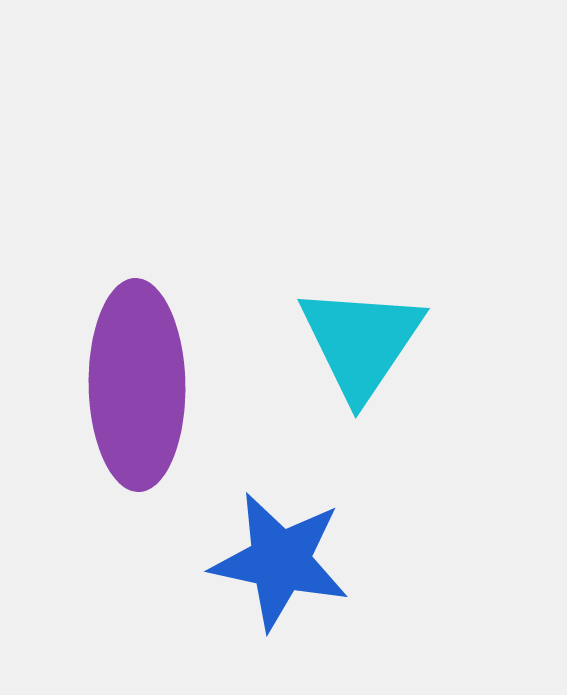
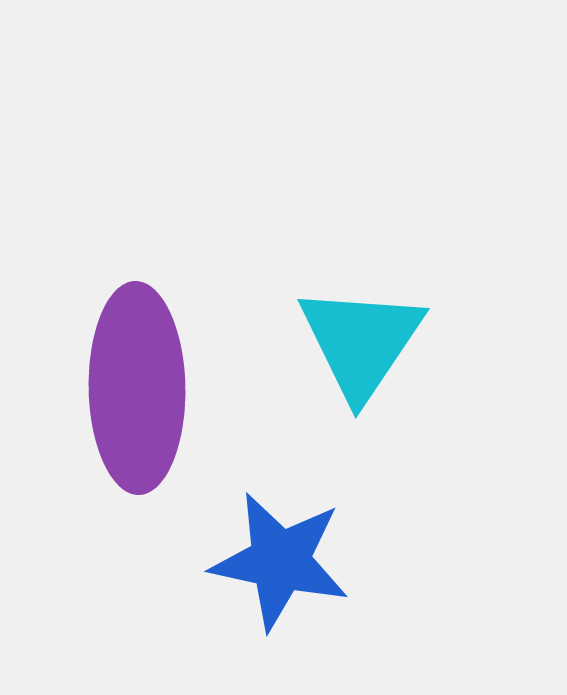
purple ellipse: moved 3 px down
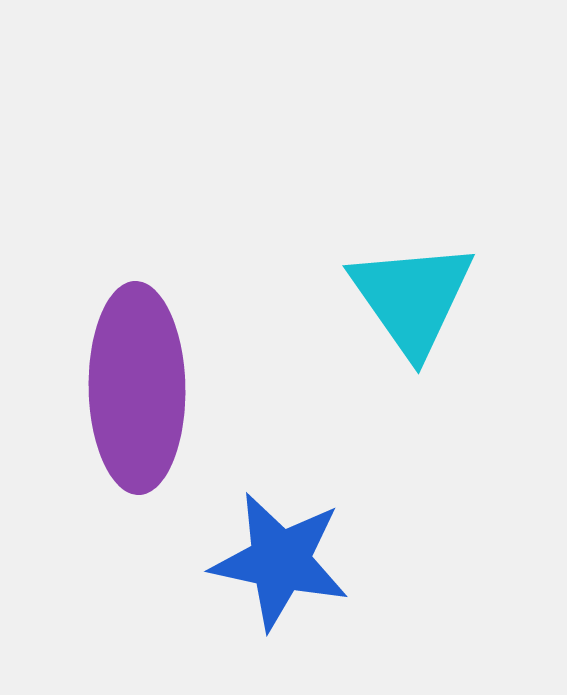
cyan triangle: moved 51 px right, 44 px up; rotated 9 degrees counterclockwise
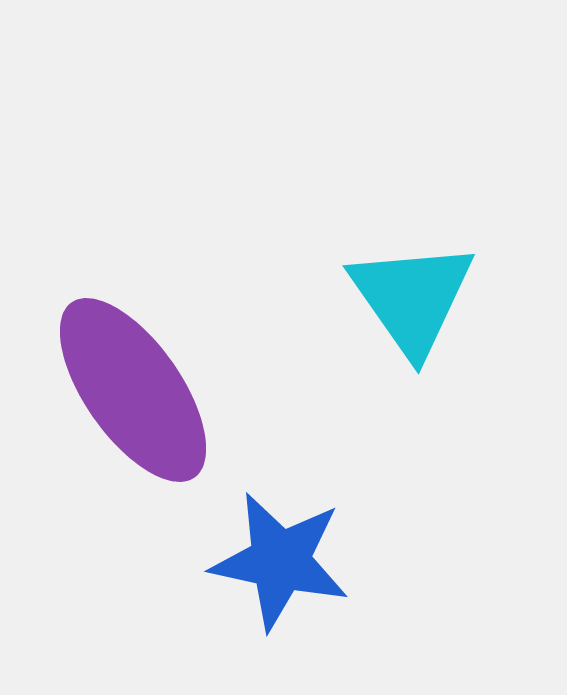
purple ellipse: moved 4 px left, 2 px down; rotated 34 degrees counterclockwise
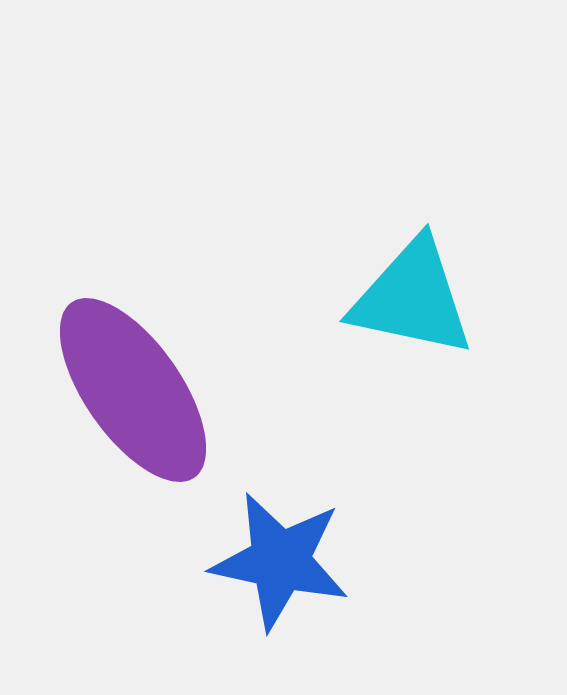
cyan triangle: rotated 43 degrees counterclockwise
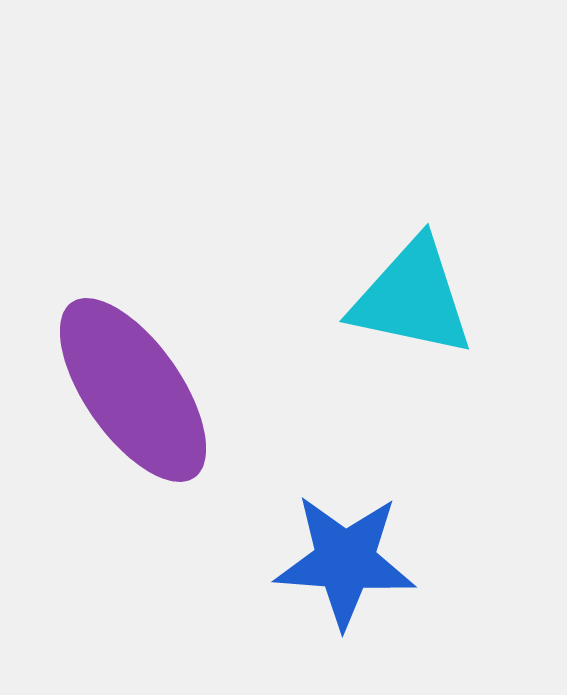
blue star: moved 65 px right; rotated 8 degrees counterclockwise
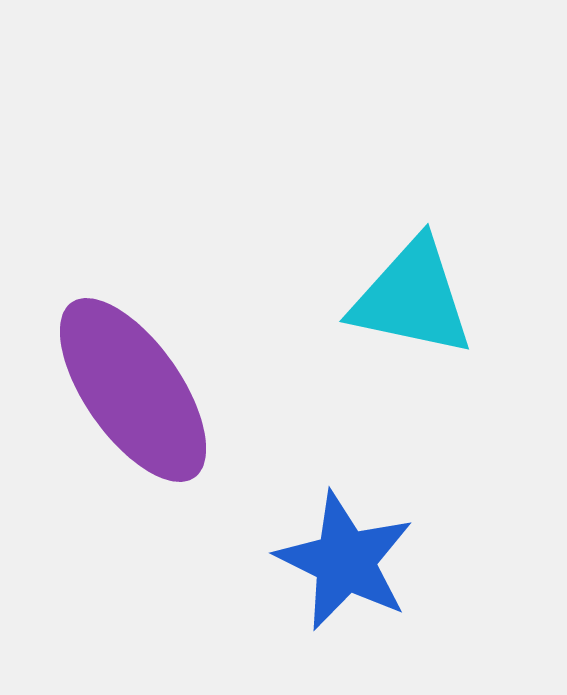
blue star: rotated 22 degrees clockwise
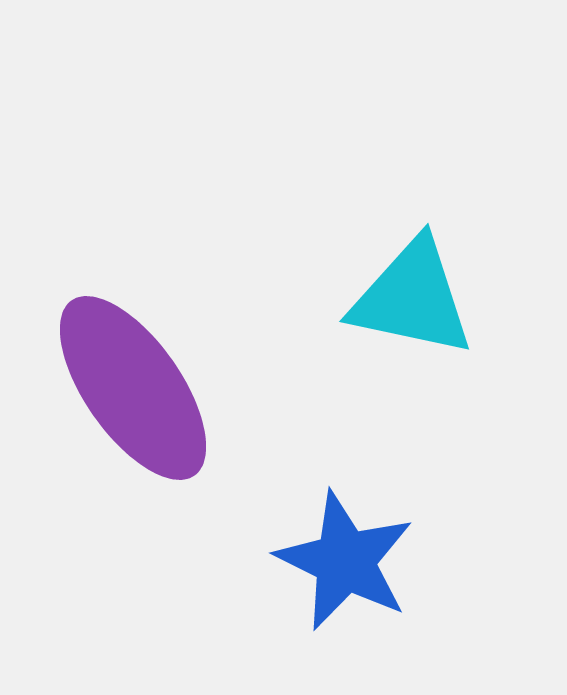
purple ellipse: moved 2 px up
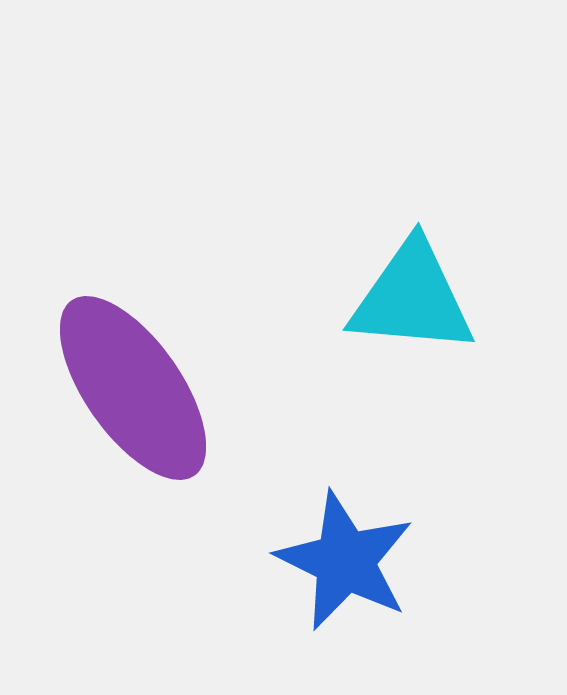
cyan triangle: rotated 7 degrees counterclockwise
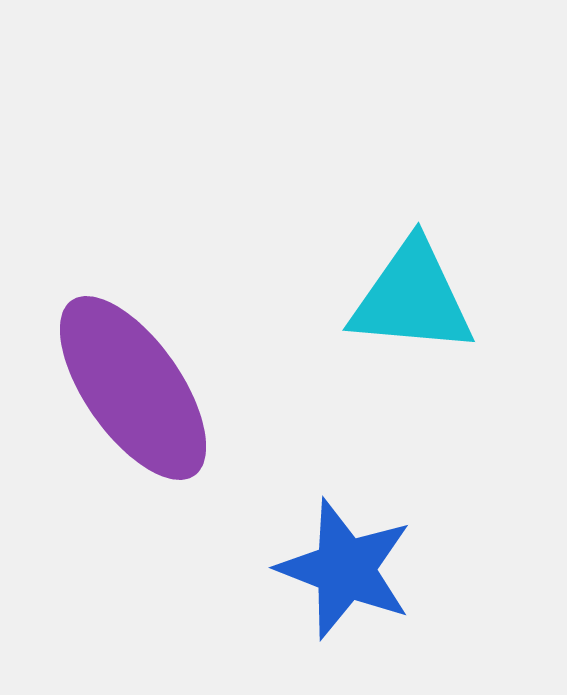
blue star: moved 8 px down; rotated 5 degrees counterclockwise
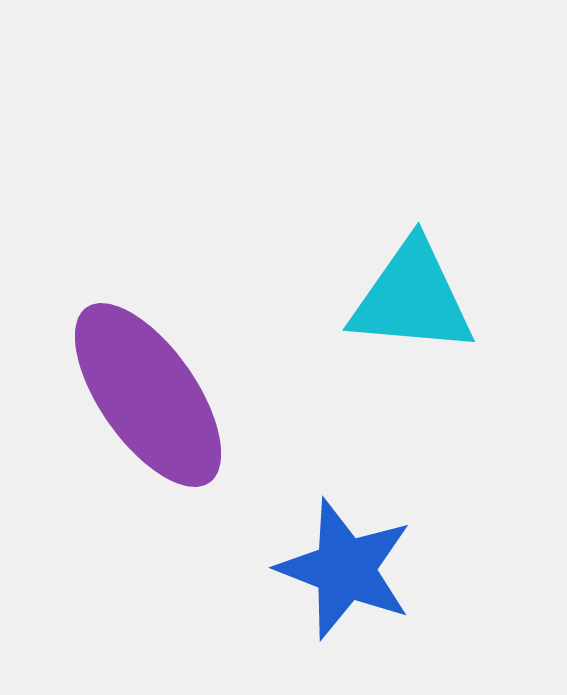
purple ellipse: moved 15 px right, 7 px down
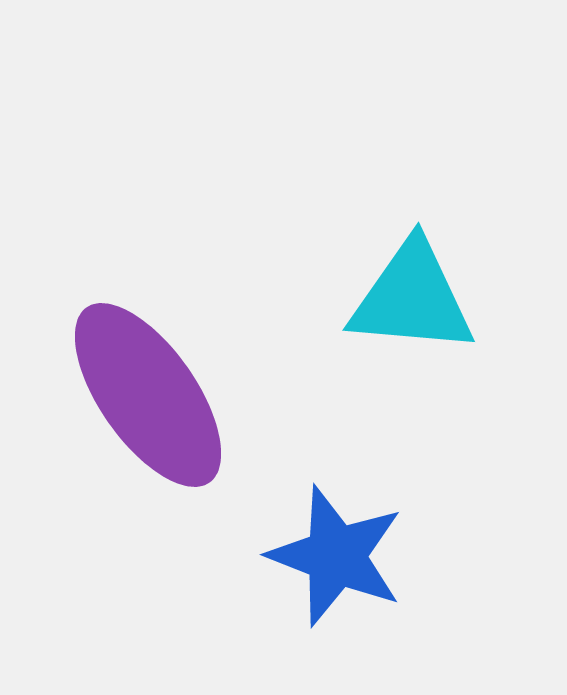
blue star: moved 9 px left, 13 px up
